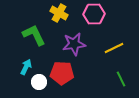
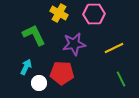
white circle: moved 1 px down
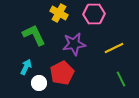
red pentagon: rotated 30 degrees counterclockwise
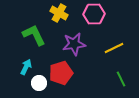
red pentagon: moved 1 px left; rotated 10 degrees clockwise
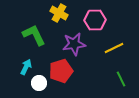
pink hexagon: moved 1 px right, 6 px down
red pentagon: moved 2 px up
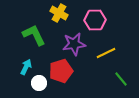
yellow line: moved 8 px left, 5 px down
green line: rotated 14 degrees counterclockwise
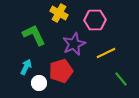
purple star: rotated 15 degrees counterclockwise
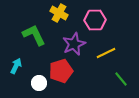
cyan arrow: moved 10 px left, 1 px up
